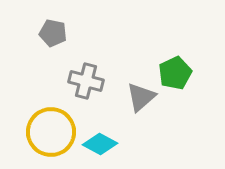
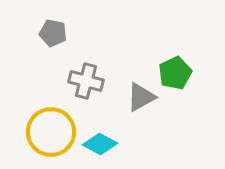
gray triangle: rotated 12 degrees clockwise
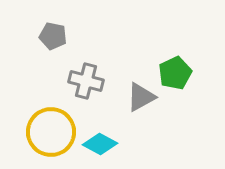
gray pentagon: moved 3 px down
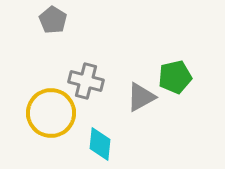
gray pentagon: moved 16 px up; rotated 20 degrees clockwise
green pentagon: moved 4 px down; rotated 12 degrees clockwise
yellow circle: moved 19 px up
cyan diamond: rotated 68 degrees clockwise
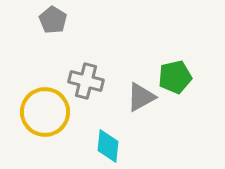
yellow circle: moved 6 px left, 1 px up
cyan diamond: moved 8 px right, 2 px down
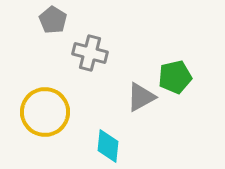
gray cross: moved 4 px right, 28 px up
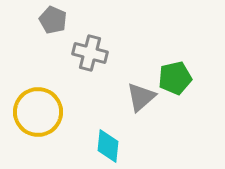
gray pentagon: rotated 8 degrees counterclockwise
green pentagon: moved 1 px down
gray triangle: rotated 12 degrees counterclockwise
yellow circle: moved 7 px left
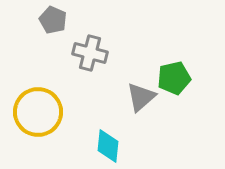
green pentagon: moved 1 px left
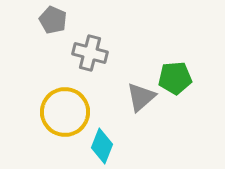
green pentagon: moved 1 px right; rotated 8 degrees clockwise
yellow circle: moved 27 px right
cyan diamond: moved 6 px left; rotated 16 degrees clockwise
